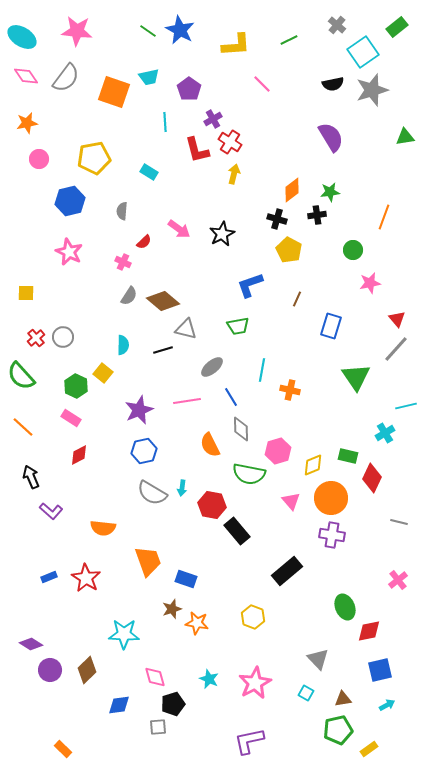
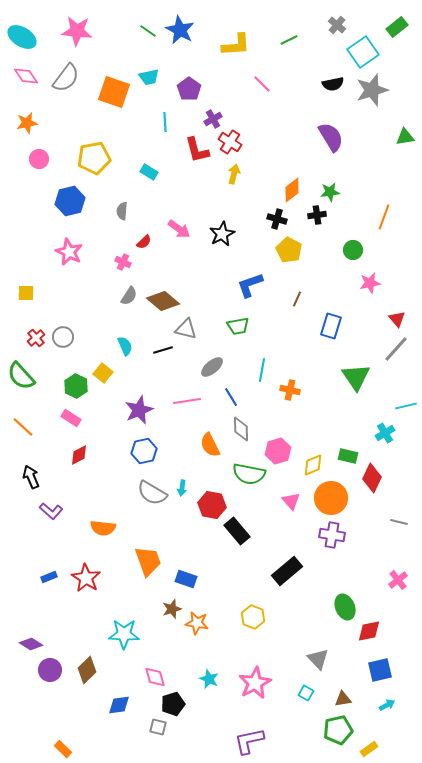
cyan semicircle at (123, 345): moved 2 px right, 1 px down; rotated 24 degrees counterclockwise
gray square at (158, 727): rotated 18 degrees clockwise
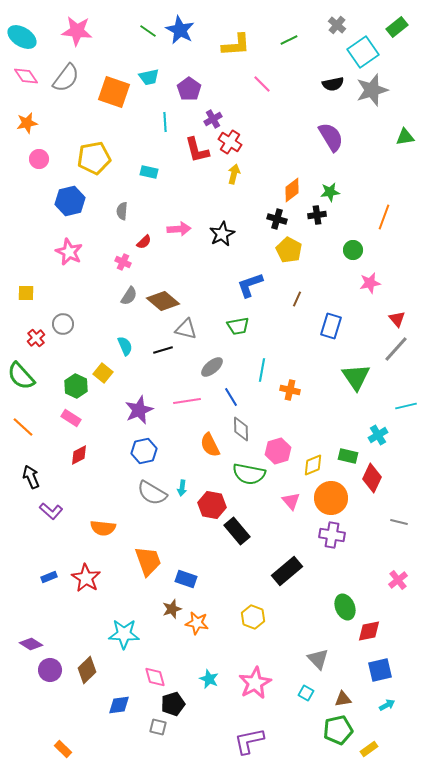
cyan rectangle at (149, 172): rotated 18 degrees counterclockwise
pink arrow at (179, 229): rotated 40 degrees counterclockwise
gray circle at (63, 337): moved 13 px up
cyan cross at (385, 433): moved 7 px left, 2 px down
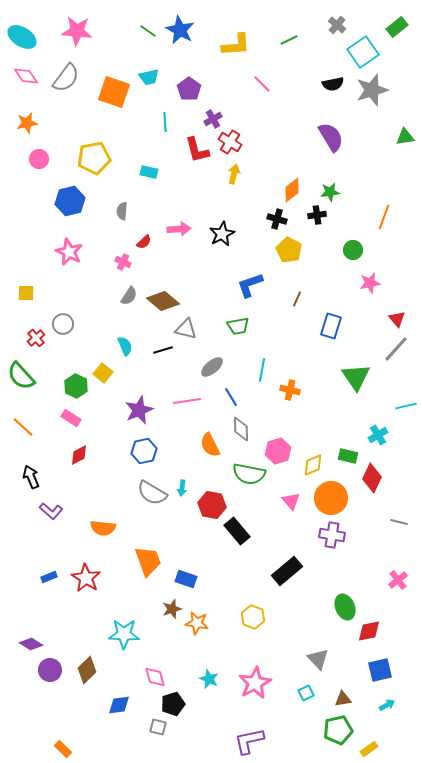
cyan square at (306, 693): rotated 35 degrees clockwise
